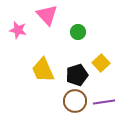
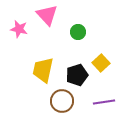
pink star: moved 1 px right, 1 px up
yellow trapezoid: rotated 36 degrees clockwise
brown circle: moved 13 px left
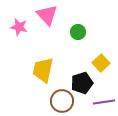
pink star: moved 2 px up
black pentagon: moved 5 px right, 8 px down
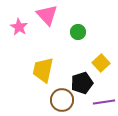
pink star: rotated 18 degrees clockwise
brown circle: moved 1 px up
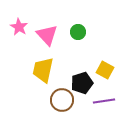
pink triangle: moved 20 px down
yellow square: moved 4 px right, 7 px down; rotated 18 degrees counterclockwise
purple line: moved 1 px up
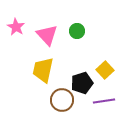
pink star: moved 3 px left
green circle: moved 1 px left, 1 px up
yellow square: rotated 18 degrees clockwise
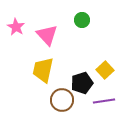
green circle: moved 5 px right, 11 px up
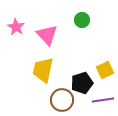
yellow square: rotated 18 degrees clockwise
purple line: moved 1 px left, 1 px up
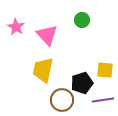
yellow square: rotated 30 degrees clockwise
